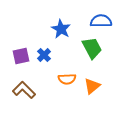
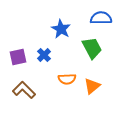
blue semicircle: moved 3 px up
purple square: moved 3 px left, 1 px down
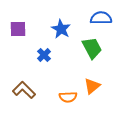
purple square: moved 28 px up; rotated 12 degrees clockwise
orange semicircle: moved 1 px right, 18 px down
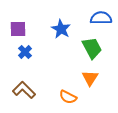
blue cross: moved 19 px left, 3 px up
orange triangle: moved 2 px left, 8 px up; rotated 18 degrees counterclockwise
orange semicircle: rotated 30 degrees clockwise
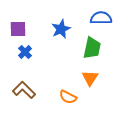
blue star: rotated 18 degrees clockwise
green trapezoid: rotated 40 degrees clockwise
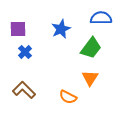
green trapezoid: moved 1 px left; rotated 25 degrees clockwise
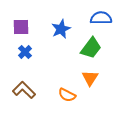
purple square: moved 3 px right, 2 px up
orange semicircle: moved 1 px left, 2 px up
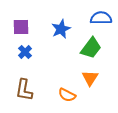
brown L-shape: rotated 125 degrees counterclockwise
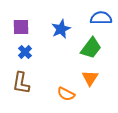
brown L-shape: moved 3 px left, 7 px up
orange semicircle: moved 1 px left, 1 px up
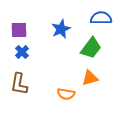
purple square: moved 2 px left, 3 px down
blue cross: moved 3 px left
orange triangle: rotated 42 degrees clockwise
brown L-shape: moved 2 px left, 1 px down
orange semicircle: rotated 18 degrees counterclockwise
